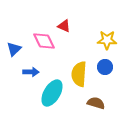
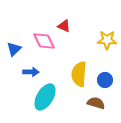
blue circle: moved 13 px down
cyan ellipse: moved 7 px left, 4 px down
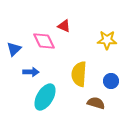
blue circle: moved 6 px right, 1 px down
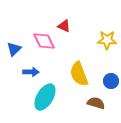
yellow semicircle: rotated 25 degrees counterclockwise
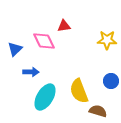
red triangle: rotated 32 degrees counterclockwise
blue triangle: moved 1 px right
yellow semicircle: moved 17 px down
brown semicircle: moved 2 px right, 8 px down
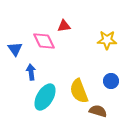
blue triangle: rotated 21 degrees counterclockwise
blue arrow: rotated 98 degrees counterclockwise
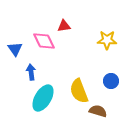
cyan ellipse: moved 2 px left, 1 px down
